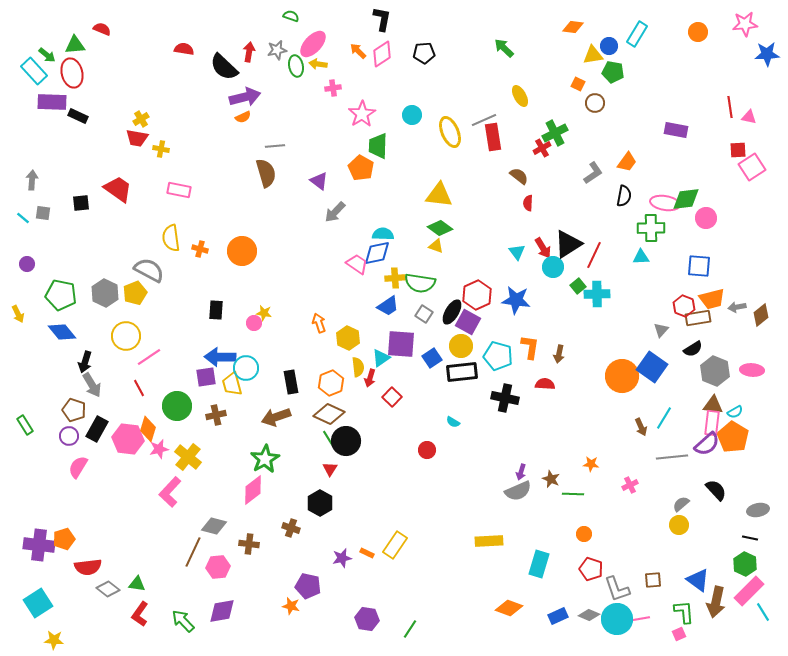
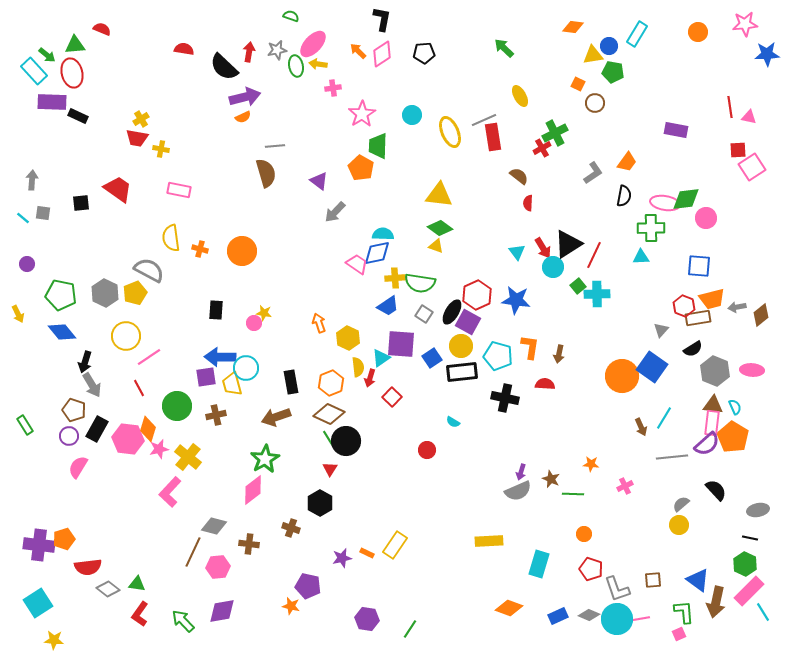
cyan semicircle at (735, 412): moved 5 px up; rotated 84 degrees counterclockwise
pink cross at (630, 485): moved 5 px left, 1 px down
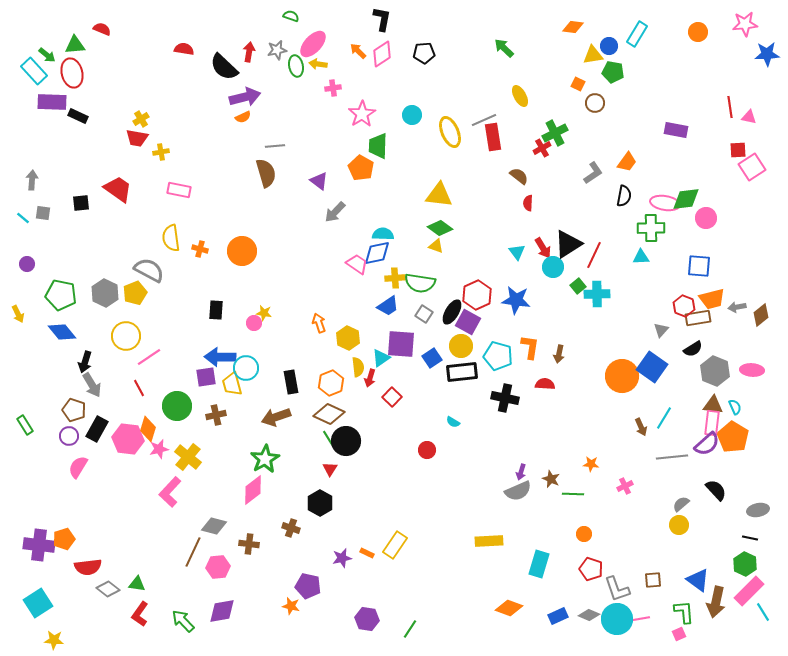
yellow cross at (161, 149): moved 3 px down; rotated 21 degrees counterclockwise
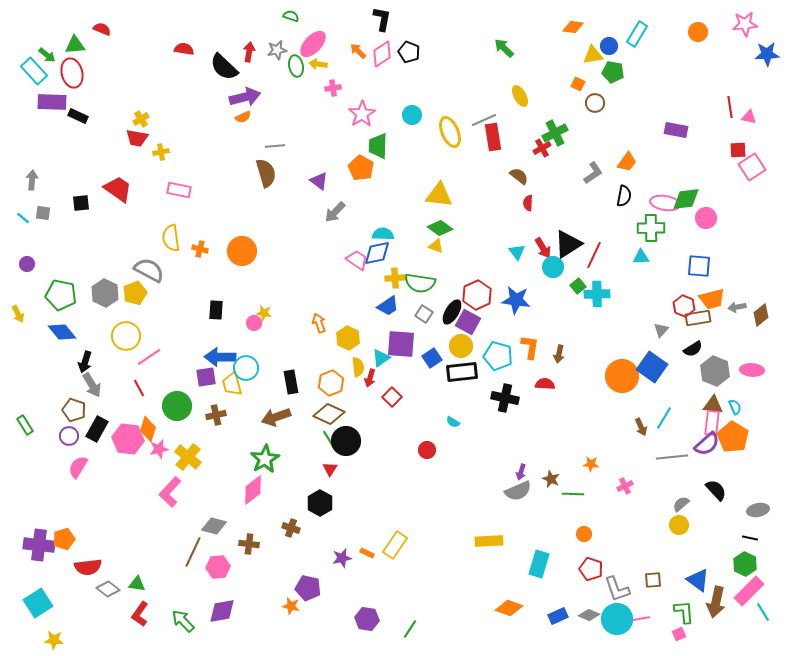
black pentagon at (424, 53): moved 15 px left, 1 px up; rotated 25 degrees clockwise
pink trapezoid at (357, 264): moved 4 px up
purple pentagon at (308, 586): moved 2 px down
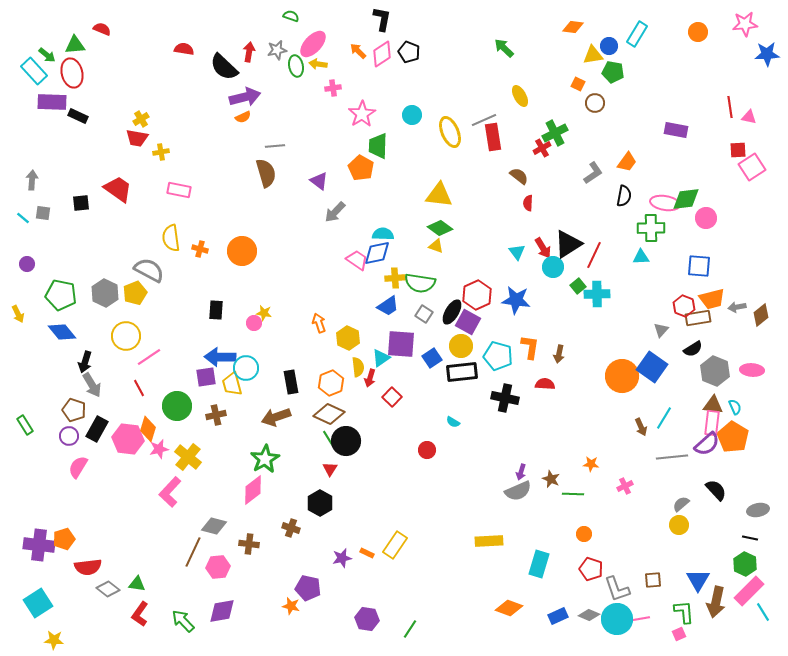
blue triangle at (698, 580): rotated 25 degrees clockwise
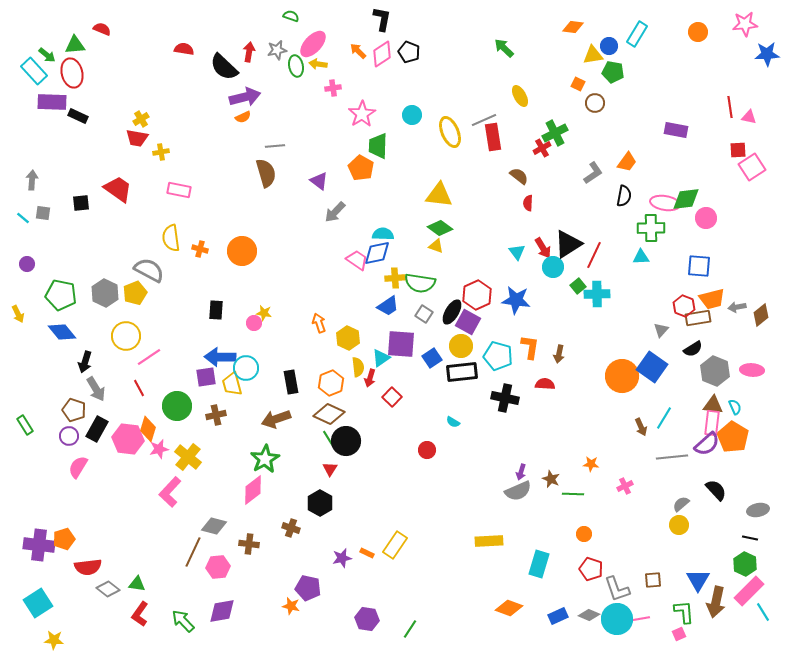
gray arrow at (92, 385): moved 4 px right, 4 px down
brown arrow at (276, 417): moved 2 px down
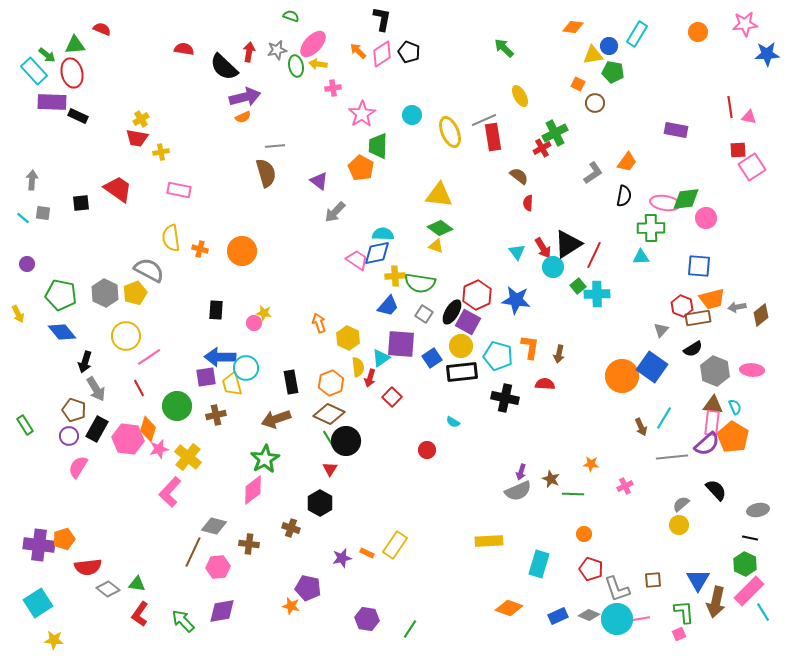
yellow cross at (395, 278): moved 2 px up
blue trapezoid at (388, 306): rotated 15 degrees counterclockwise
red hexagon at (684, 306): moved 2 px left
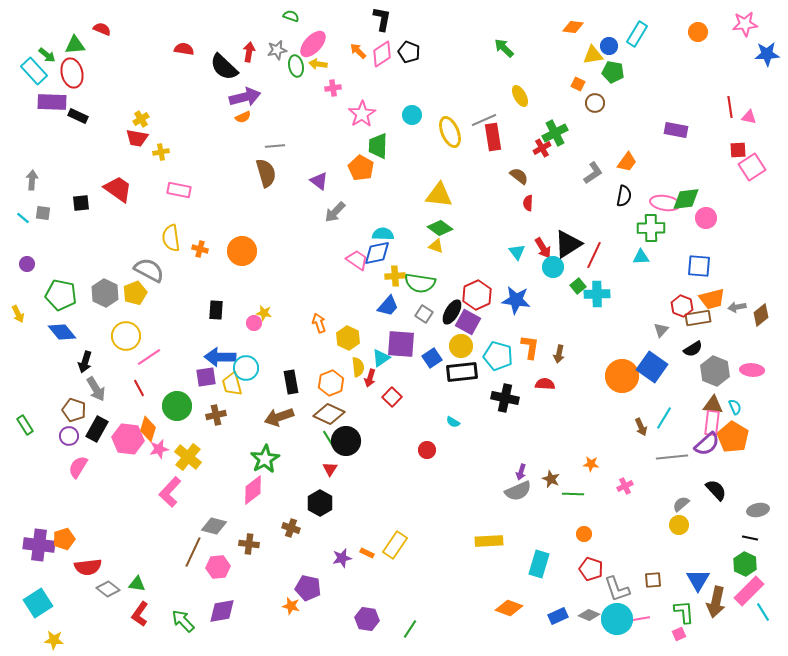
brown arrow at (276, 419): moved 3 px right, 2 px up
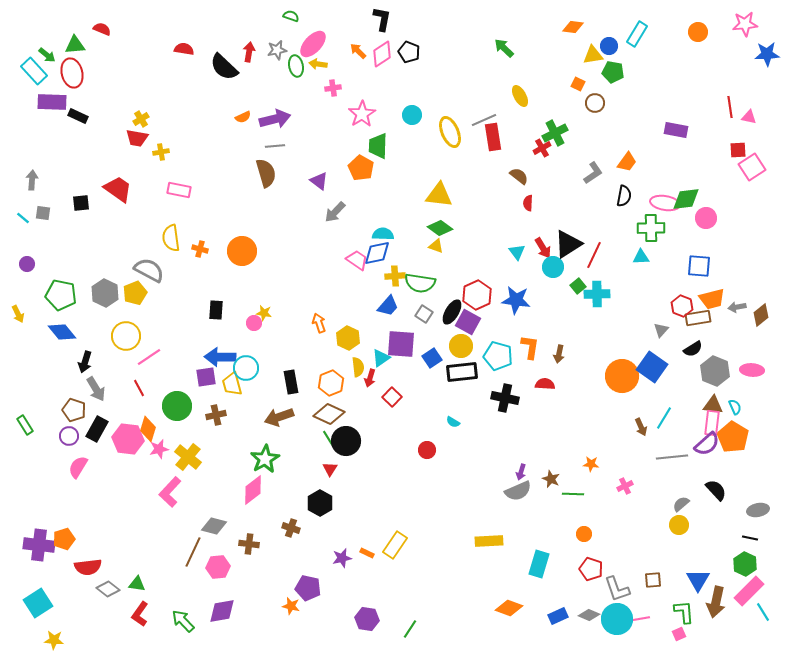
purple arrow at (245, 97): moved 30 px right, 22 px down
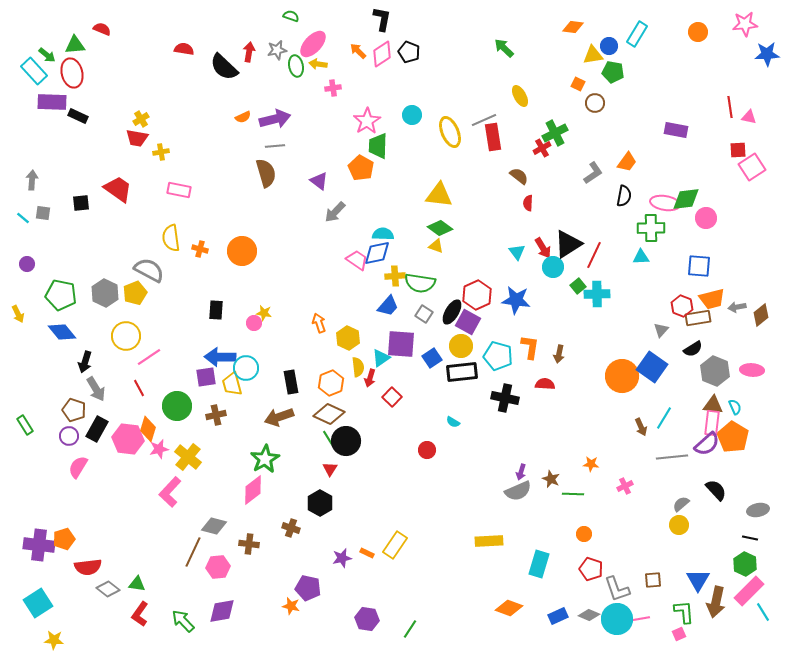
pink star at (362, 114): moved 5 px right, 7 px down
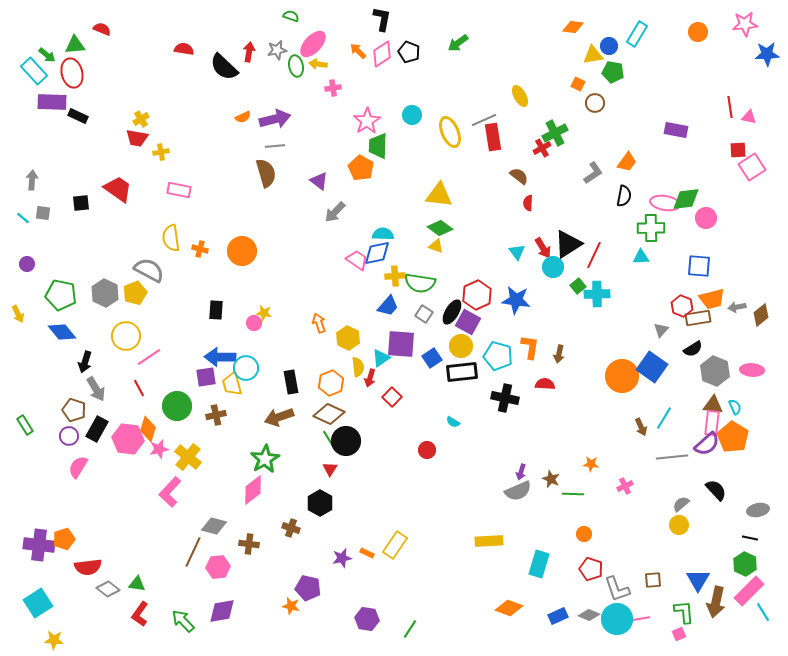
green arrow at (504, 48): moved 46 px left, 5 px up; rotated 80 degrees counterclockwise
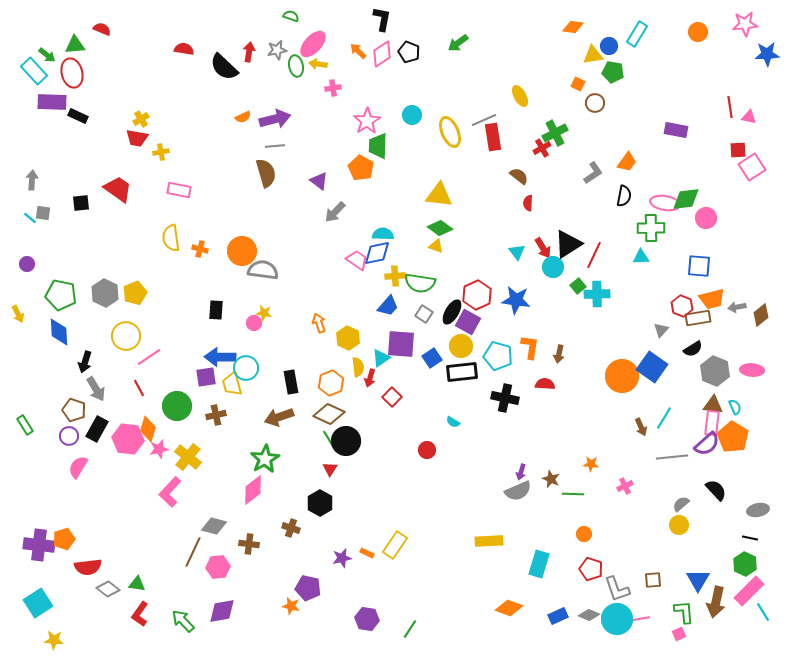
cyan line at (23, 218): moved 7 px right
gray semicircle at (149, 270): moved 114 px right; rotated 20 degrees counterclockwise
blue diamond at (62, 332): moved 3 px left; rotated 36 degrees clockwise
